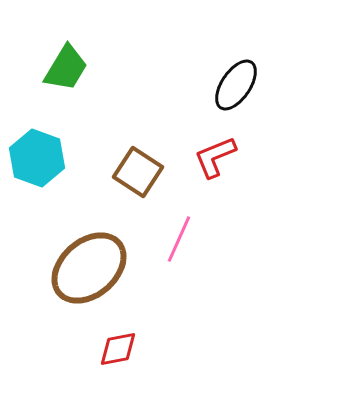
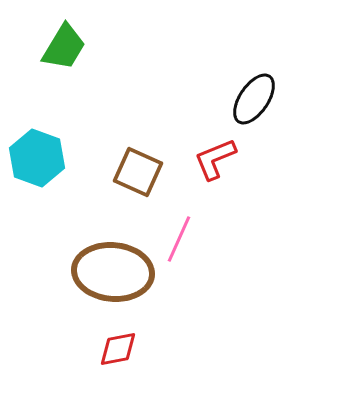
green trapezoid: moved 2 px left, 21 px up
black ellipse: moved 18 px right, 14 px down
red L-shape: moved 2 px down
brown square: rotated 9 degrees counterclockwise
brown ellipse: moved 24 px right, 4 px down; rotated 46 degrees clockwise
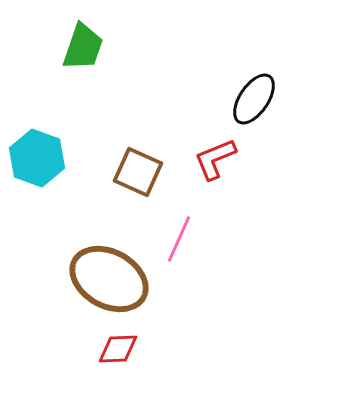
green trapezoid: moved 19 px right; rotated 12 degrees counterclockwise
brown ellipse: moved 4 px left, 7 px down; rotated 24 degrees clockwise
red diamond: rotated 9 degrees clockwise
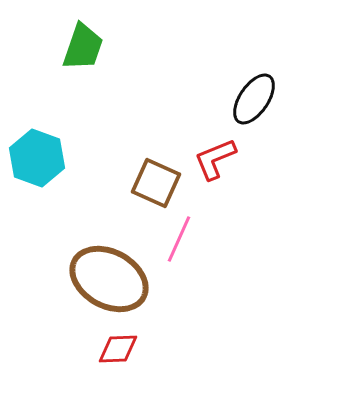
brown square: moved 18 px right, 11 px down
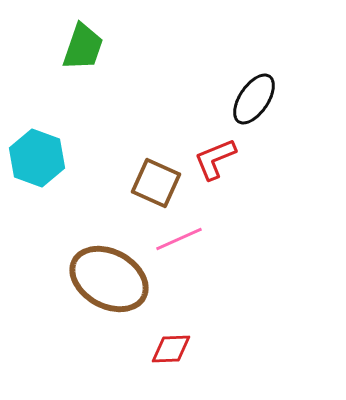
pink line: rotated 42 degrees clockwise
red diamond: moved 53 px right
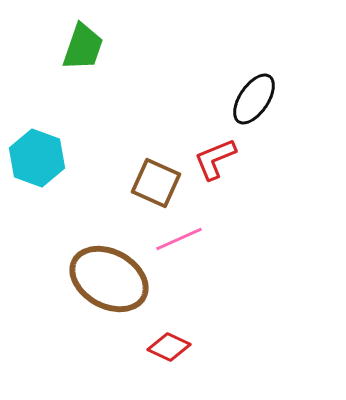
red diamond: moved 2 px left, 2 px up; rotated 27 degrees clockwise
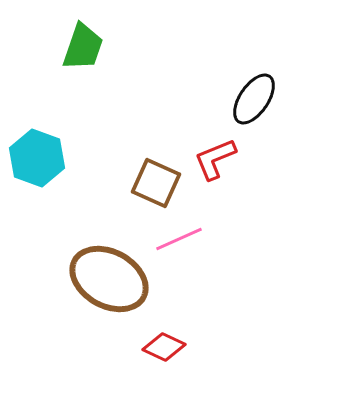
red diamond: moved 5 px left
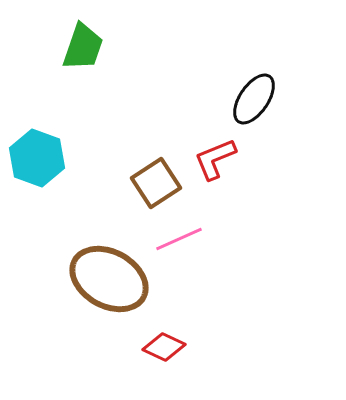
brown square: rotated 33 degrees clockwise
